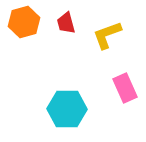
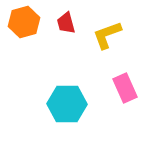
cyan hexagon: moved 5 px up
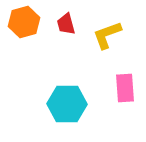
red trapezoid: moved 1 px down
pink rectangle: rotated 20 degrees clockwise
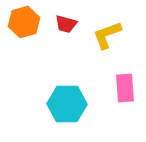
red trapezoid: rotated 60 degrees counterclockwise
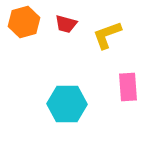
pink rectangle: moved 3 px right, 1 px up
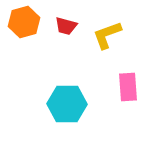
red trapezoid: moved 2 px down
